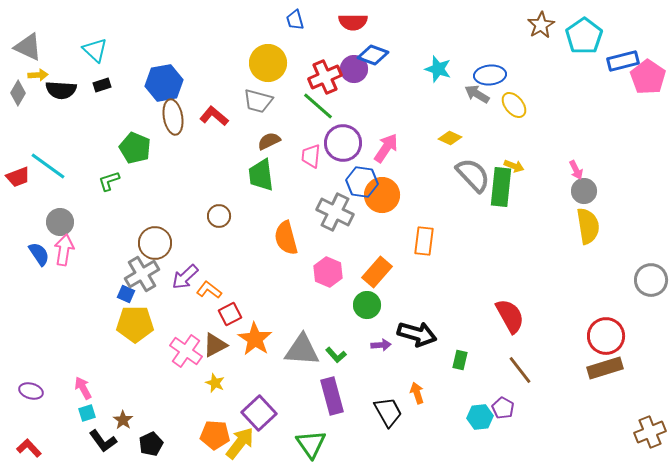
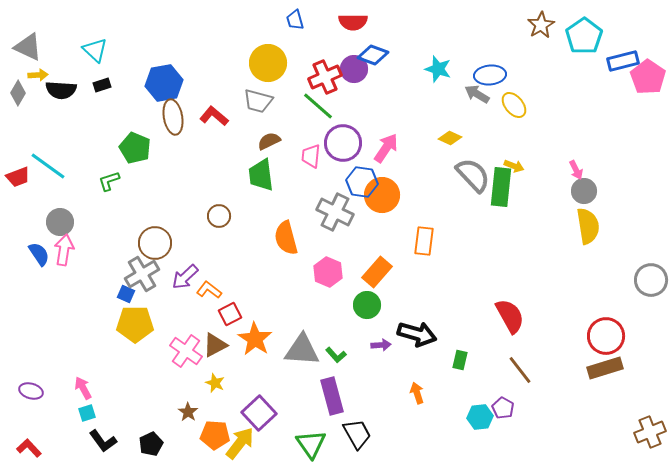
black trapezoid at (388, 412): moved 31 px left, 22 px down
brown star at (123, 420): moved 65 px right, 8 px up
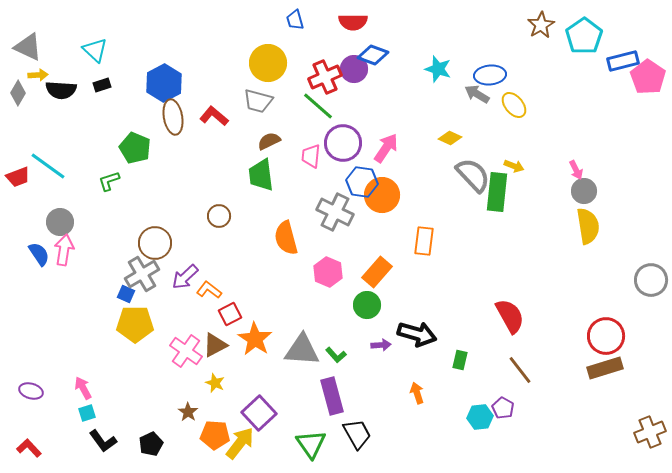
blue hexagon at (164, 83): rotated 18 degrees counterclockwise
green rectangle at (501, 187): moved 4 px left, 5 px down
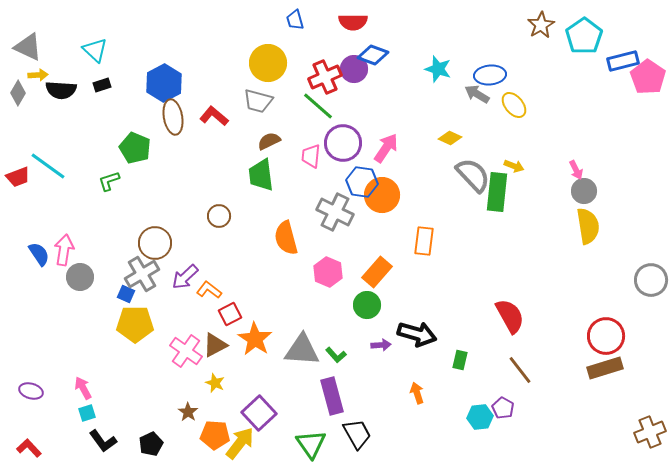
gray circle at (60, 222): moved 20 px right, 55 px down
